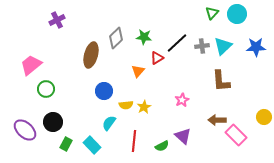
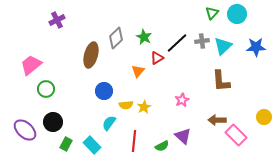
green star: rotated 21 degrees clockwise
gray cross: moved 5 px up
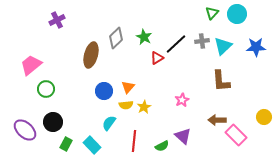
black line: moved 1 px left, 1 px down
orange triangle: moved 10 px left, 16 px down
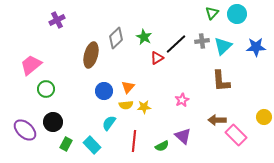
yellow star: rotated 24 degrees clockwise
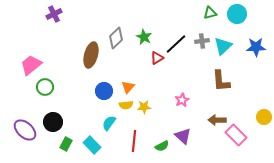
green triangle: moved 2 px left; rotated 32 degrees clockwise
purple cross: moved 3 px left, 6 px up
green circle: moved 1 px left, 2 px up
